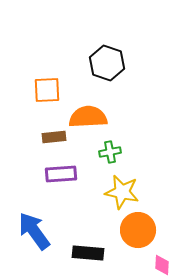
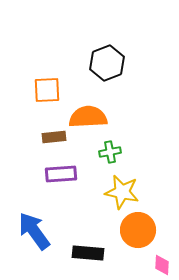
black hexagon: rotated 20 degrees clockwise
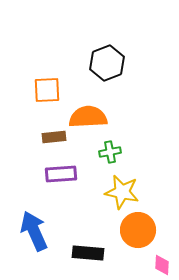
blue arrow: rotated 12 degrees clockwise
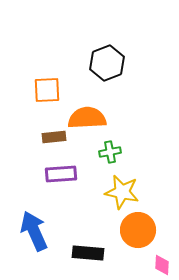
orange semicircle: moved 1 px left, 1 px down
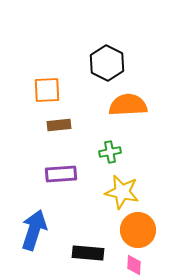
black hexagon: rotated 12 degrees counterclockwise
orange semicircle: moved 41 px right, 13 px up
brown rectangle: moved 5 px right, 12 px up
blue arrow: moved 1 px up; rotated 42 degrees clockwise
pink diamond: moved 28 px left
